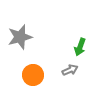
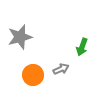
green arrow: moved 2 px right
gray arrow: moved 9 px left, 1 px up
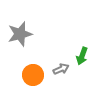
gray star: moved 3 px up
green arrow: moved 9 px down
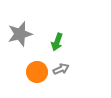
green arrow: moved 25 px left, 14 px up
orange circle: moved 4 px right, 3 px up
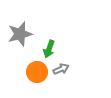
green arrow: moved 8 px left, 7 px down
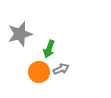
orange circle: moved 2 px right
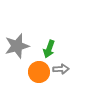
gray star: moved 3 px left, 12 px down
gray arrow: rotated 21 degrees clockwise
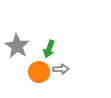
gray star: rotated 25 degrees counterclockwise
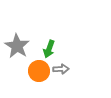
orange circle: moved 1 px up
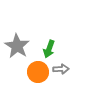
orange circle: moved 1 px left, 1 px down
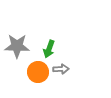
gray star: rotated 30 degrees counterclockwise
